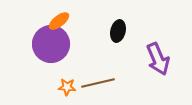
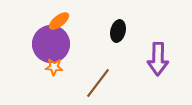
purple arrow: rotated 24 degrees clockwise
brown line: rotated 40 degrees counterclockwise
orange star: moved 13 px left, 20 px up
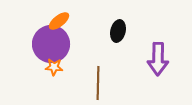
brown line: rotated 36 degrees counterclockwise
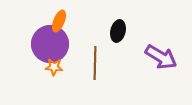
orange ellipse: rotated 30 degrees counterclockwise
purple circle: moved 1 px left
purple arrow: moved 3 px right, 2 px up; rotated 60 degrees counterclockwise
brown line: moved 3 px left, 20 px up
